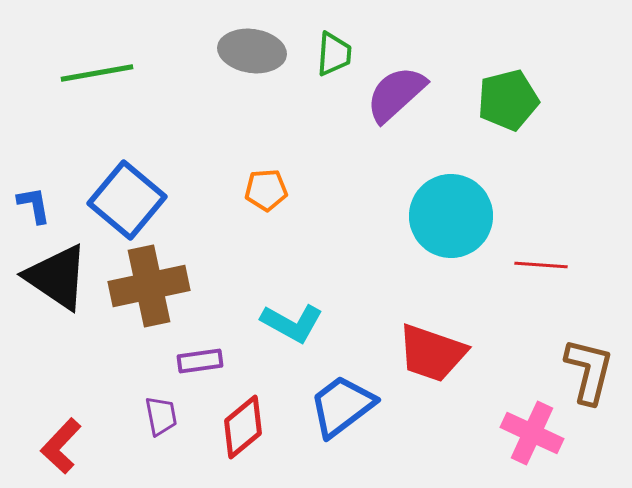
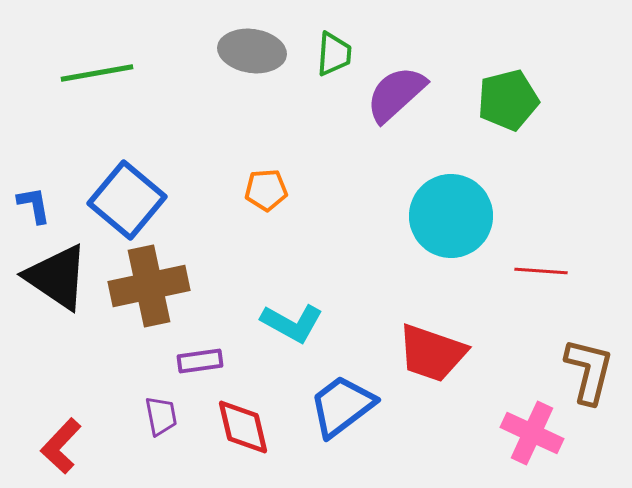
red line: moved 6 px down
red diamond: rotated 64 degrees counterclockwise
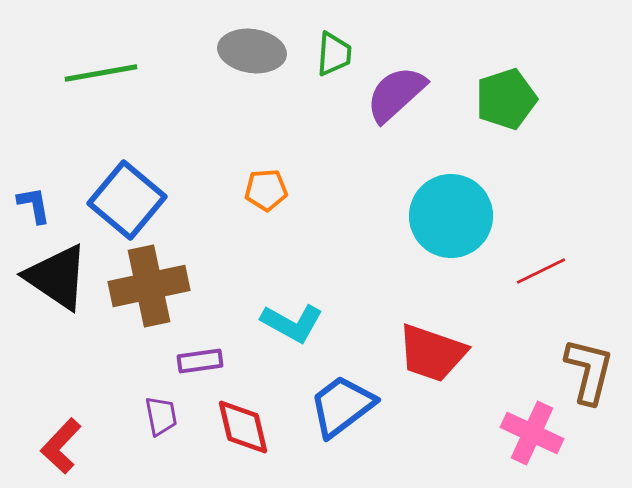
green line: moved 4 px right
green pentagon: moved 2 px left, 1 px up; rotated 4 degrees counterclockwise
red line: rotated 30 degrees counterclockwise
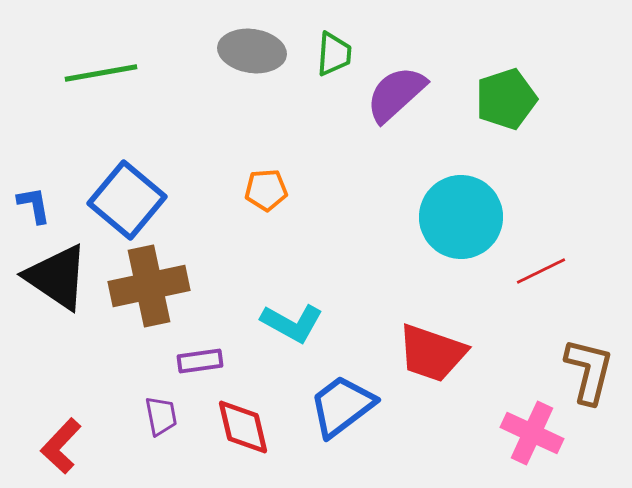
cyan circle: moved 10 px right, 1 px down
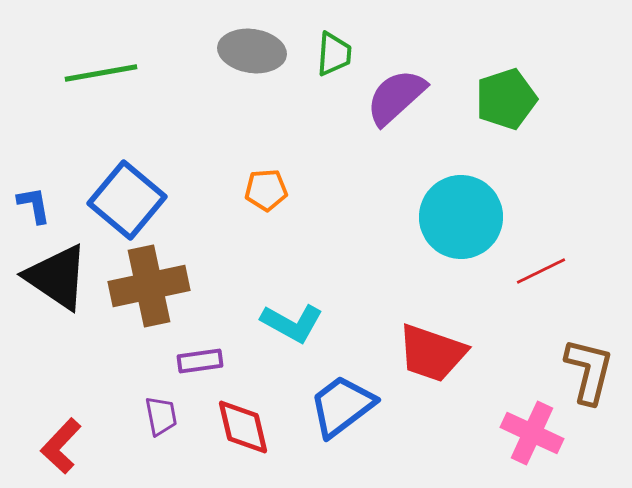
purple semicircle: moved 3 px down
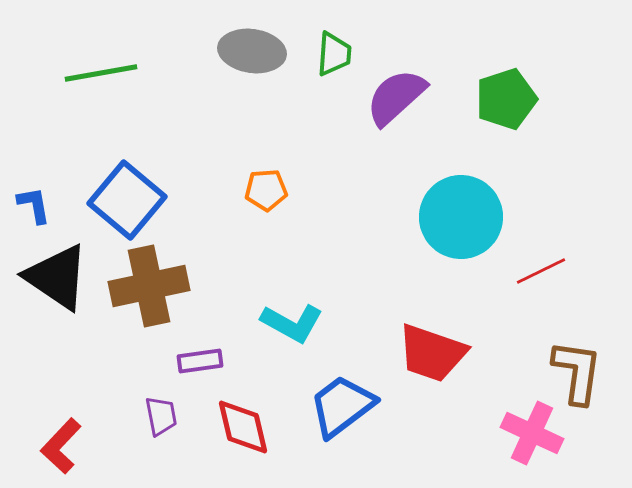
brown L-shape: moved 12 px left, 1 px down; rotated 6 degrees counterclockwise
